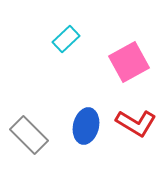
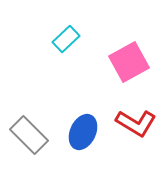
blue ellipse: moved 3 px left, 6 px down; rotated 12 degrees clockwise
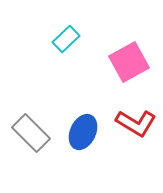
gray rectangle: moved 2 px right, 2 px up
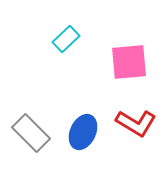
pink square: rotated 24 degrees clockwise
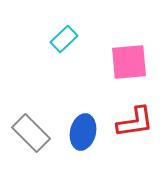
cyan rectangle: moved 2 px left
red L-shape: moved 1 px left, 1 px up; rotated 39 degrees counterclockwise
blue ellipse: rotated 12 degrees counterclockwise
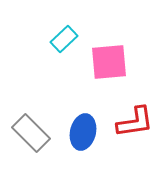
pink square: moved 20 px left
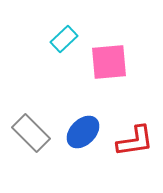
red L-shape: moved 19 px down
blue ellipse: rotated 32 degrees clockwise
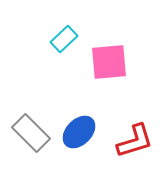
blue ellipse: moved 4 px left
red L-shape: rotated 9 degrees counterclockwise
